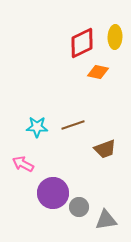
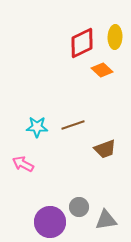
orange diamond: moved 4 px right, 2 px up; rotated 30 degrees clockwise
purple circle: moved 3 px left, 29 px down
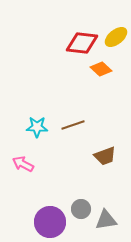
yellow ellipse: moved 1 px right; rotated 50 degrees clockwise
red diamond: rotated 32 degrees clockwise
orange diamond: moved 1 px left, 1 px up
brown trapezoid: moved 7 px down
gray circle: moved 2 px right, 2 px down
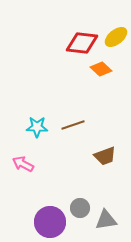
gray circle: moved 1 px left, 1 px up
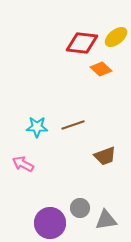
purple circle: moved 1 px down
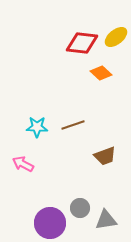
orange diamond: moved 4 px down
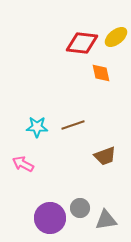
orange diamond: rotated 35 degrees clockwise
purple circle: moved 5 px up
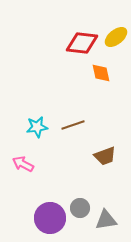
cyan star: rotated 10 degrees counterclockwise
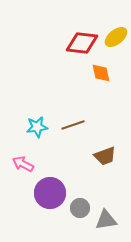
purple circle: moved 25 px up
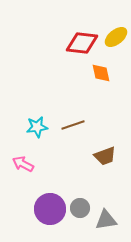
purple circle: moved 16 px down
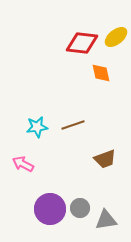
brown trapezoid: moved 3 px down
